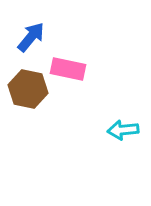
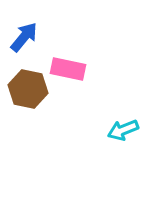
blue arrow: moved 7 px left
cyan arrow: rotated 16 degrees counterclockwise
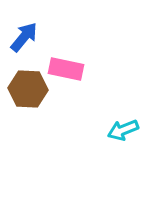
pink rectangle: moved 2 px left
brown hexagon: rotated 9 degrees counterclockwise
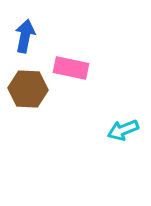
blue arrow: moved 1 px right, 1 px up; rotated 28 degrees counterclockwise
pink rectangle: moved 5 px right, 1 px up
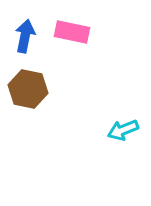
pink rectangle: moved 1 px right, 36 px up
brown hexagon: rotated 9 degrees clockwise
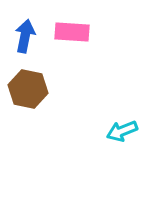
pink rectangle: rotated 8 degrees counterclockwise
cyan arrow: moved 1 px left, 1 px down
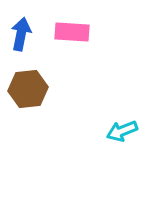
blue arrow: moved 4 px left, 2 px up
brown hexagon: rotated 18 degrees counterclockwise
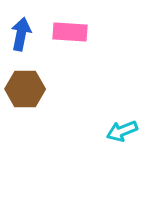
pink rectangle: moved 2 px left
brown hexagon: moved 3 px left; rotated 6 degrees clockwise
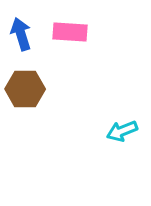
blue arrow: rotated 28 degrees counterclockwise
